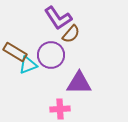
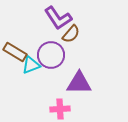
cyan triangle: moved 3 px right
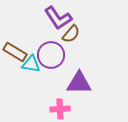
cyan triangle: moved 1 px up; rotated 30 degrees clockwise
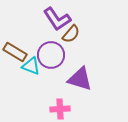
purple L-shape: moved 1 px left, 1 px down
cyan triangle: moved 2 px down; rotated 12 degrees clockwise
purple triangle: moved 1 px right, 4 px up; rotated 16 degrees clockwise
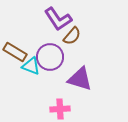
purple L-shape: moved 1 px right
brown semicircle: moved 1 px right, 2 px down
purple circle: moved 1 px left, 2 px down
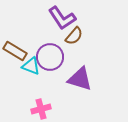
purple L-shape: moved 4 px right, 1 px up
brown semicircle: moved 2 px right
brown rectangle: moved 1 px up
pink cross: moved 19 px left; rotated 12 degrees counterclockwise
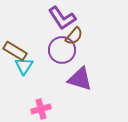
purple circle: moved 12 px right, 7 px up
cyan triangle: moved 7 px left; rotated 42 degrees clockwise
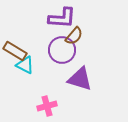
purple L-shape: rotated 52 degrees counterclockwise
cyan triangle: moved 1 px right, 1 px up; rotated 36 degrees counterclockwise
pink cross: moved 6 px right, 3 px up
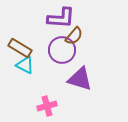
purple L-shape: moved 1 px left
brown rectangle: moved 5 px right, 3 px up
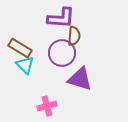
brown semicircle: rotated 36 degrees counterclockwise
purple circle: moved 3 px down
cyan triangle: rotated 18 degrees clockwise
